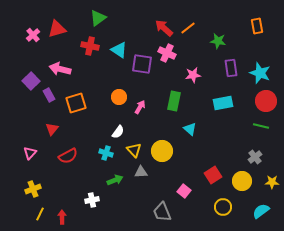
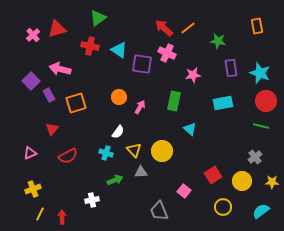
pink triangle at (30, 153): rotated 24 degrees clockwise
gray trapezoid at (162, 212): moved 3 px left, 1 px up
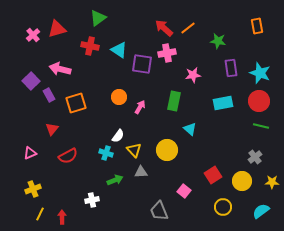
pink cross at (167, 53): rotated 36 degrees counterclockwise
red circle at (266, 101): moved 7 px left
white semicircle at (118, 132): moved 4 px down
yellow circle at (162, 151): moved 5 px right, 1 px up
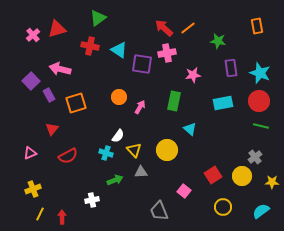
yellow circle at (242, 181): moved 5 px up
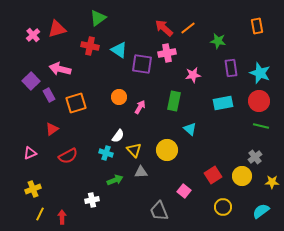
red triangle at (52, 129): rotated 16 degrees clockwise
